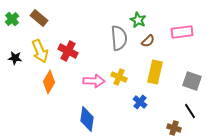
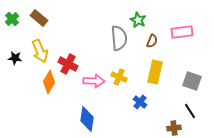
brown semicircle: moved 4 px right; rotated 24 degrees counterclockwise
red cross: moved 13 px down
brown cross: rotated 24 degrees counterclockwise
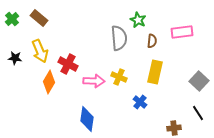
brown semicircle: rotated 16 degrees counterclockwise
gray square: moved 7 px right; rotated 24 degrees clockwise
black line: moved 8 px right, 2 px down
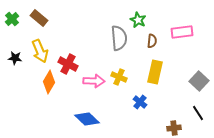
blue diamond: rotated 55 degrees counterclockwise
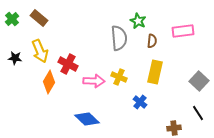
green star: moved 1 px down
pink rectangle: moved 1 px right, 1 px up
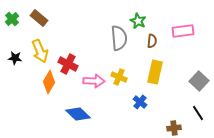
blue diamond: moved 9 px left, 5 px up
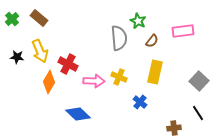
brown semicircle: rotated 32 degrees clockwise
black star: moved 2 px right, 1 px up
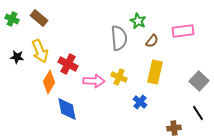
green cross: rotated 24 degrees counterclockwise
blue diamond: moved 11 px left, 5 px up; rotated 35 degrees clockwise
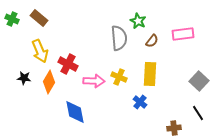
pink rectangle: moved 3 px down
black star: moved 7 px right, 21 px down
yellow rectangle: moved 5 px left, 2 px down; rotated 10 degrees counterclockwise
blue diamond: moved 8 px right, 3 px down
